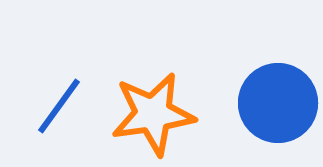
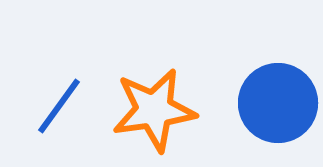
orange star: moved 1 px right, 4 px up
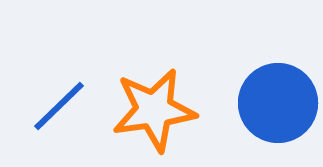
blue line: rotated 10 degrees clockwise
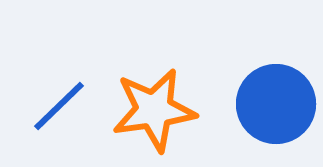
blue circle: moved 2 px left, 1 px down
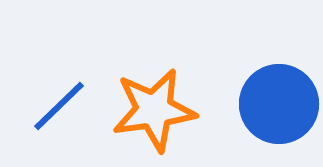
blue circle: moved 3 px right
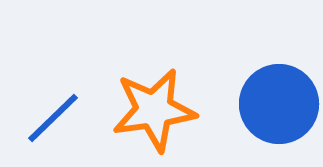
blue line: moved 6 px left, 12 px down
